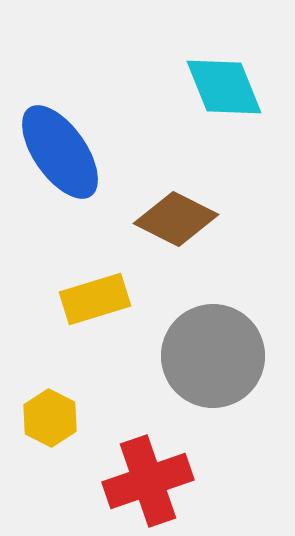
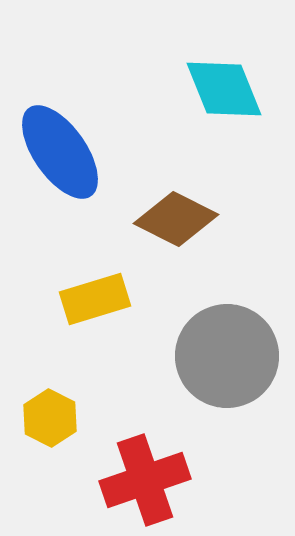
cyan diamond: moved 2 px down
gray circle: moved 14 px right
red cross: moved 3 px left, 1 px up
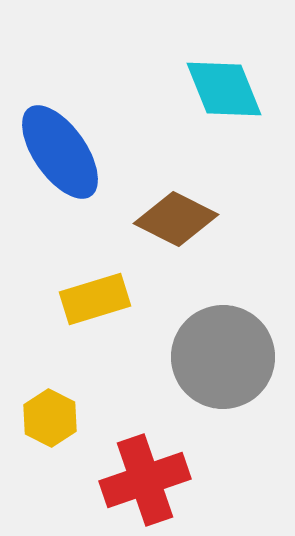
gray circle: moved 4 px left, 1 px down
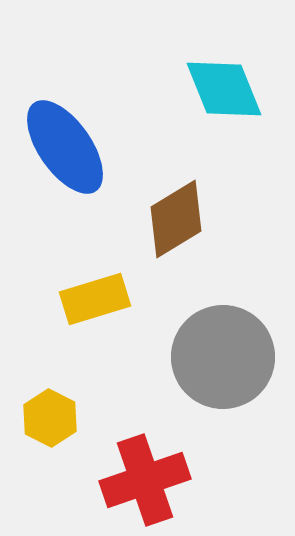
blue ellipse: moved 5 px right, 5 px up
brown diamond: rotated 58 degrees counterclockwise
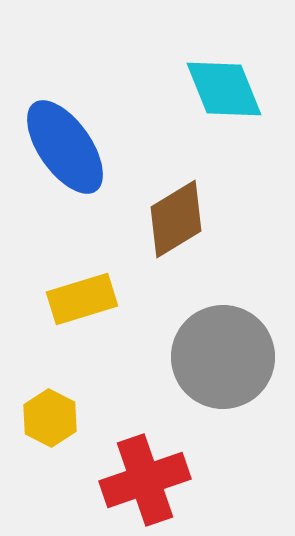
yellow rectangle: moved 13 px left
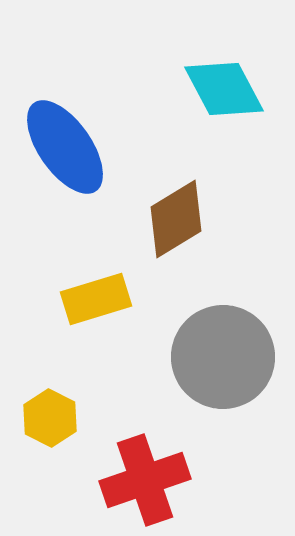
cyan diamond: rotated 6 degrees counterclockwise
yellow rectangle: moved 14 px right
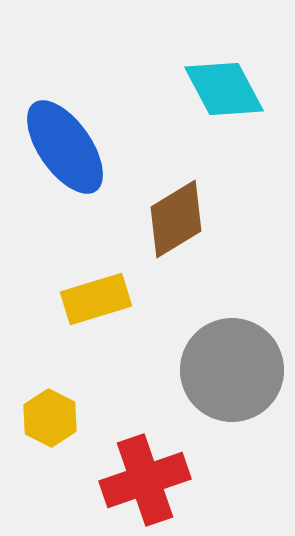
gray circle: moved 9 px right, 13 px down
